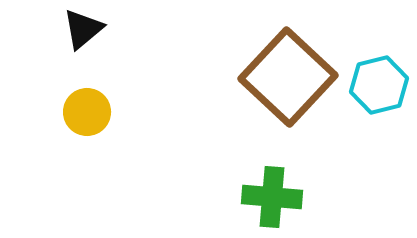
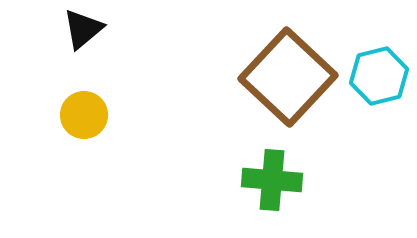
cyan hexagon: moved 9 px up
yellow circle: moved 3 px left, 3 px down
green cross: moved 17 px up
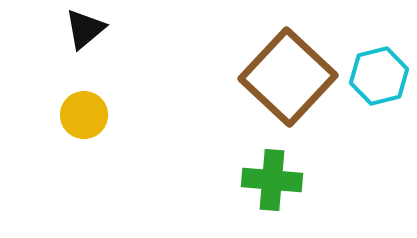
black triangle: moved 2 px right
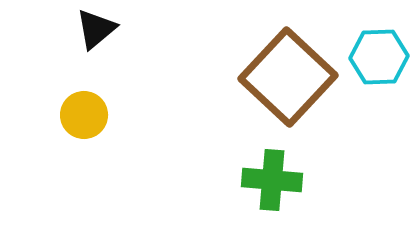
black triangle: moved 11 px right
cyan hexagon: moved 19 px up; rotated 12 degrees clockwise
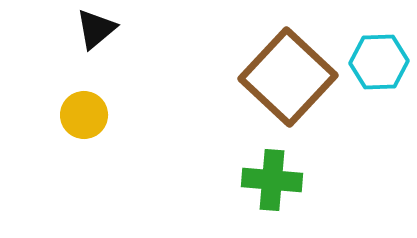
cyan hexagon: moved 5 px down
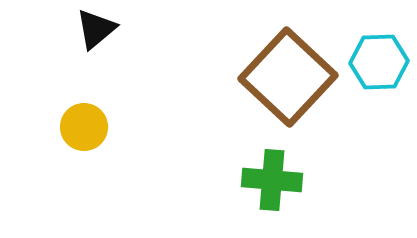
yellow circle: moved 12 px down
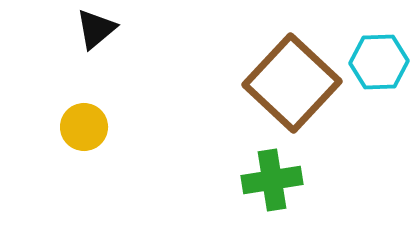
brown square: moved 4 px right, 6 px down
green cross: rotated 14 degrees counterclockwise
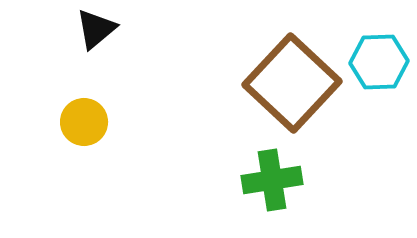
yellow circle: moved 5 px up
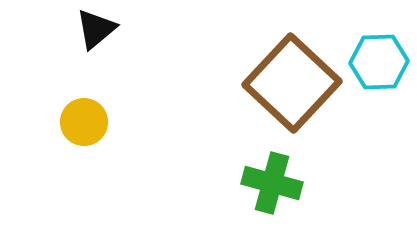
green cross: moved 3 px down; rotated 24 degrees clockwise
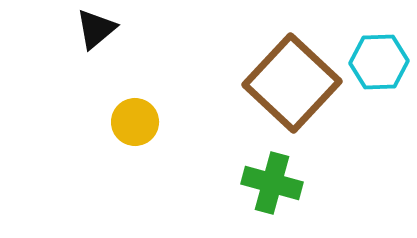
yellow circle: moved 51 px right
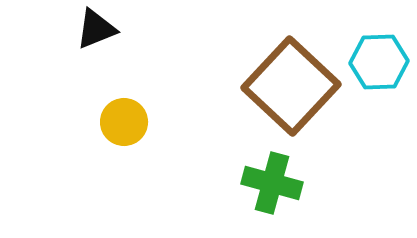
black triangle: rotated 18 degrees clockwise
brown square: moved 1 px left, 3 px down
yellow circle: moved 11 px left
